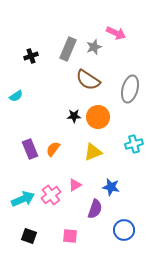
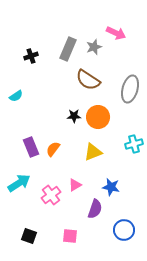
purple rectangle: moved 1 px right, 2 px up
cyan arrow: moved 4 px left, 16 px up; rotated 10 degrees counterclockwise
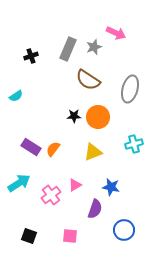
purple rectangle: rotated 36 degrees counterclockwise
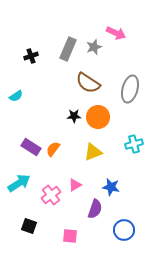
brown semicircle: moved 3 px down
black square: moved 10 px up
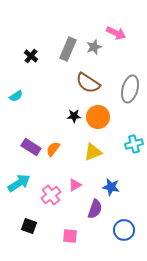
black cross: rotated 32 degrees counterclockwise
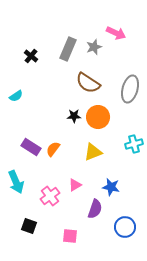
cyan arrow: moved 3 px left, 1 px up; rotated 100 degrees clockwise
pink cross: moved 1 px left, 1 px down
blue circle: moved 1 px right, 3 px up
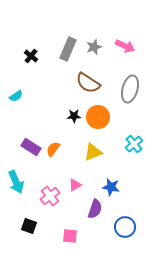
pink arrow: moved 9 px right, 13 px down
cyan cross: rotated 24 degrees counterclockwise
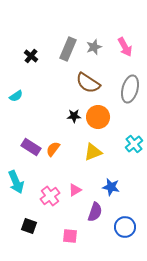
pink arrow: moved 1 px down; rotated 36 degrees clockwise
pink triangle: moved 5 px down
purple semicircle: moved 3 px down
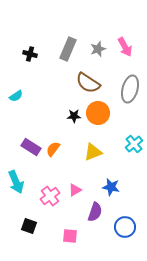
gray star: moved 4 px right, 2 px down
black cross: moved 1 px left, 2 px up; rotated 24 degrees counterclockwise
orange circle: moved 4 px up
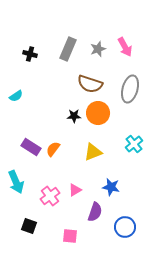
brown semicircle: moved 2 px right, 1 px down; rotated 15 degrees counterclockwise
